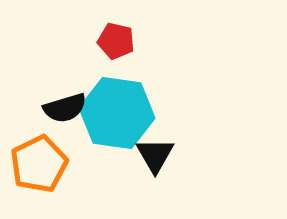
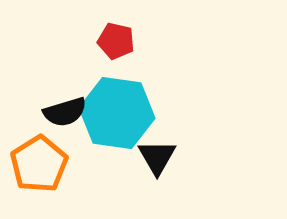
black semicircle: moved 4 px down
black triangle: moved 2 px right, 2 px down
orange pentagon: rotated 6 degrees counterclockwise
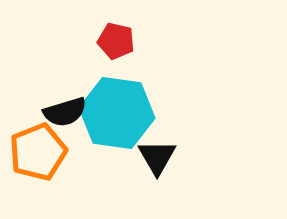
orange pentagon: moved 1 px left, 12 px up; rotated 10 degrees clockwise
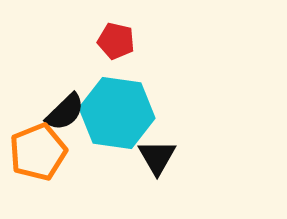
black semicircle: rotated 27 degrees counterclockwise
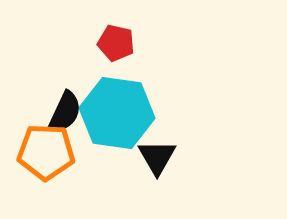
red pentagon: moved 2 px down
black semicircle: rotated 21 degrees counterclockwise
orange pentagon: moved 8 px right; rotated 24 degrees clockwise
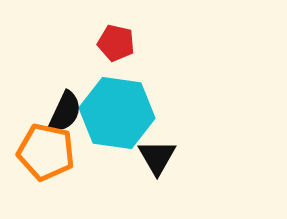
orange pentagon: rotated 10 degrees clockwise
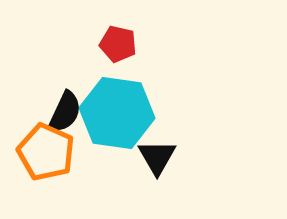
red pentagon: moved 2 px right, 1 px down
orange pentagon: rotated 12 degrees clockwise
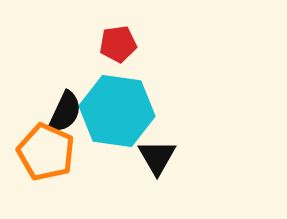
red pentagon: rotated 21 degrees counterclockwise
cyan hexagon: moved 2 px up
